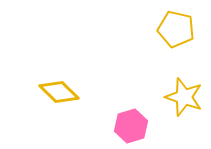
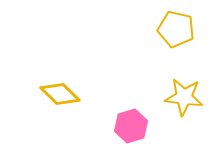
yellow diamond: moved 1 px right, 2 px down
yellow star: rotated 12 degrees counterclockwise
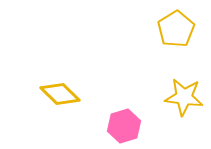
yellow pentagon: rotated 27 degrees clockwise
pink hexagon: moved 7 px left
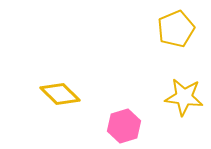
yellow pentagon: rotated 9 degrees clockwise
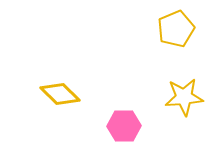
yellow star: rotated 12 degrees counterclockwise
pink hexagon: rotated 16 degrees clockwise
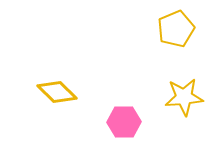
yellow diamond: moved 3 px left, 2 px up
pink hexagon: moved 4 px up
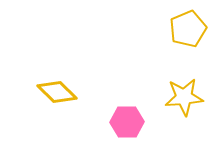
yellow pentagon: moved 12 px right
pink hexagon: moved 3 px right
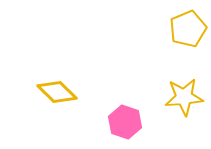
pink hexagon: moved 2 px left; rotated 20 degrees clockwise
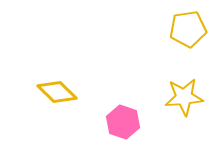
yellow pentagon: rotated 15 degrees clockwise
pink hexagon: moved 2 px left
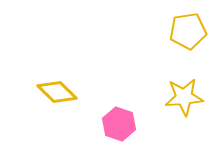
yellow pentagon: moved 2 px down
pink hexagon: moved 4 px left, 2 px down
